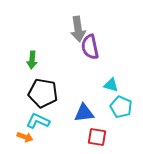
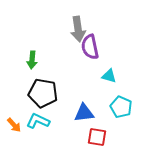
cyan triangle: moved 2 px left, 9 px up
orange arrow: moved 11 px left, 12 px up; rotated 28 degrees clockwise
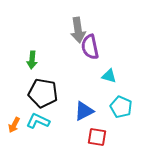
gray arrow: moved 1 px down
blue triangle: moved 2 px up; rotated 20 degrees counterclockwise
orange arrow: rotated 70 degrees clockwise
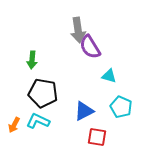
purple semicircle: rotated 20 degrees counterclockwise
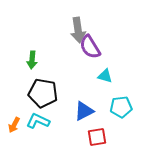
cyan triangle: moved 4 px left
cyan pentagon: rotated 30 degrees counterclockwise
red square: rotated 18 degrees counterclockwise
